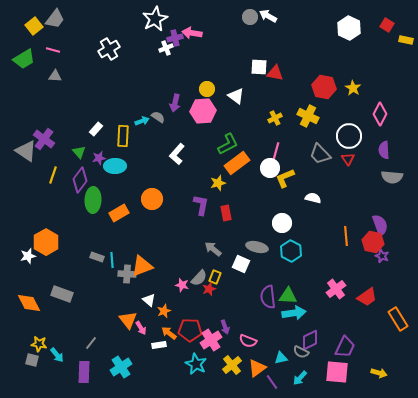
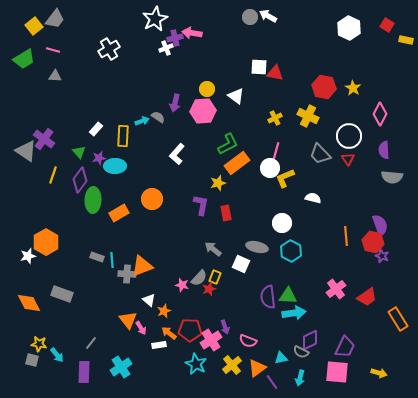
cyan arrow at (300, 378): rotated 28 degrees counterclockwise
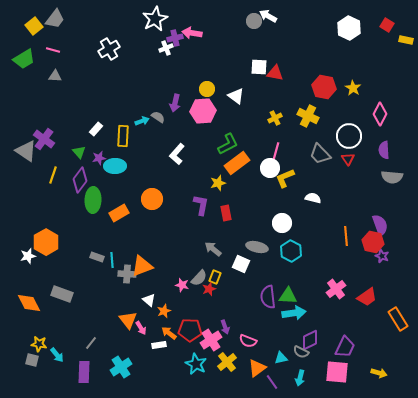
gray circle at (250, 17): moved 4 px right, 4 px down
yellow cross at (232, 365): moved 5 px left, 3 px up
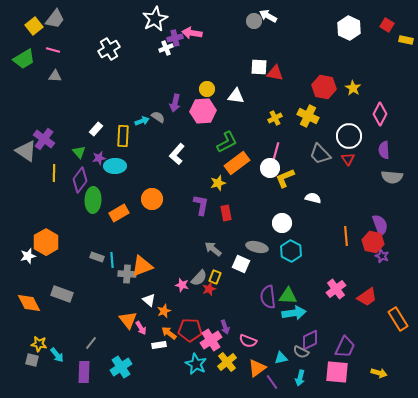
white triangle at (236, 96): rotated 30 degrees counterclockwise
green L-shape at (228, 144): moved 1 px left, 2 px up
yellow line at (53, 175): moved 1 px right, 2 px up; rotated 18 degrees counterclockwise
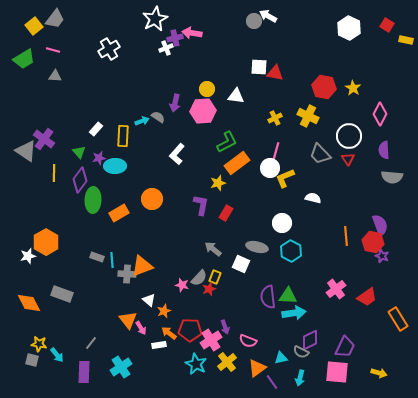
red rectangle at (226, 213): rotated 42 degrees clockwise
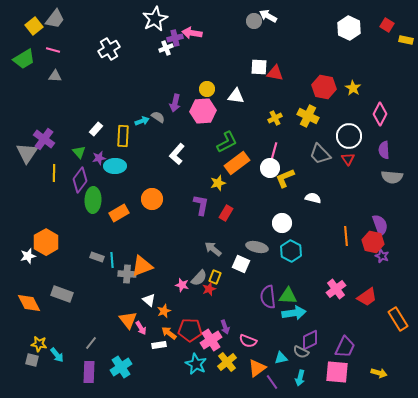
gray triangle at (26, 151): moved 1 px right, 2 px down; rotated 30 degrees clockwise
pink line at (276, 151): moved 2 px left
purple rectangle at (84, 372): moved 5 px right
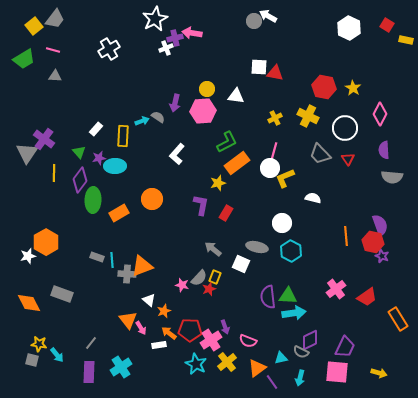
white circle at (349, 136): moved 4 px left, 8 px up
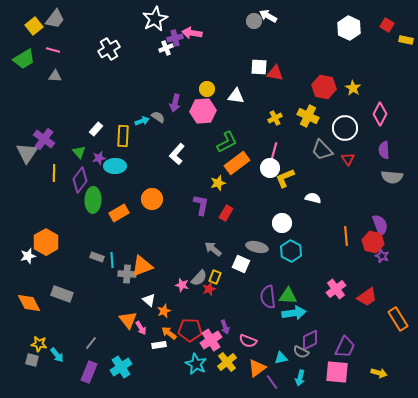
gray trapezoid at (320, 154): moved 2 px right, 4 px up
purple rectangle at (89, 372): rotated 20 degrees clockwise
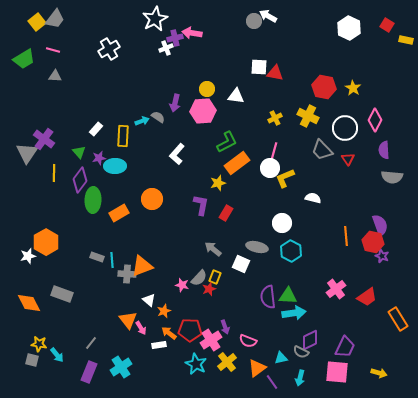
yellow square at (34, 26): moved 3 px right, 4 px up
pink diamond at (380, 114): moved 5 px left, 6 px down
